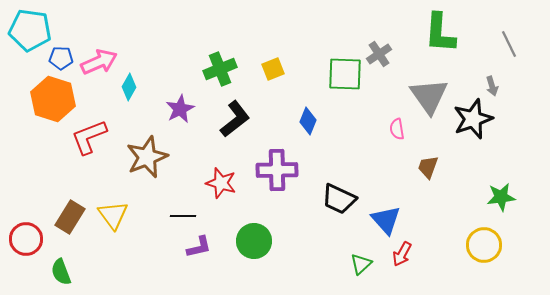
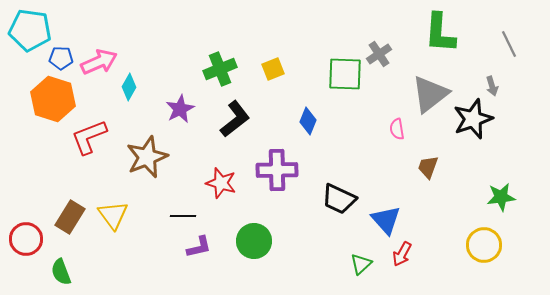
gray triangle: moved 1 px right, 2 px up; rotated 27 degrees clockwise
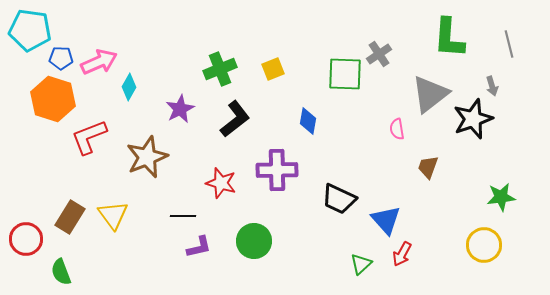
green L-shape: moved 9 px right, 5 px down
gray line: rotated 12 degrees clockwise
blue diamond: rotated 12 degrees counterclockwise
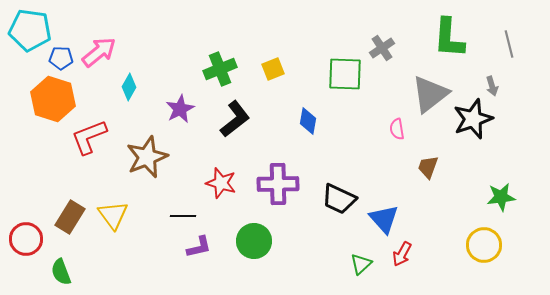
gray cross: moved 3 px right, 6 px up
pink arrow: moved 10 px up; rotated 15 degrees counterclockwise
purple cross: moved 1 px right, 14 px down
blue triangle: moved 2 px left, 1 px up
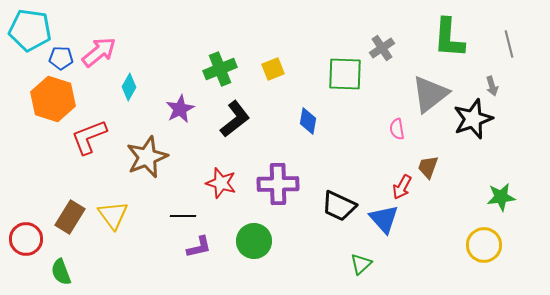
black trapezoid: moved 7 px down
red arrow: moved 67 px up
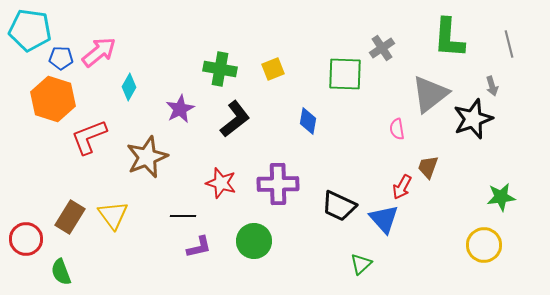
green cross: rotated 32 degrees clockwise
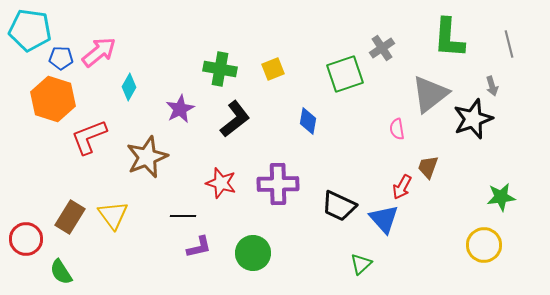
green square: rotated 21 degrees counterclockwise
green circle: moved 1 px left, 12 px down
green semicircle: rotated 12 degrees counterclockwise
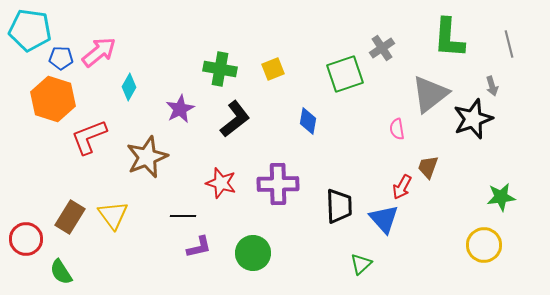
black trapezoid: rotated 117 degrees counterclockwise
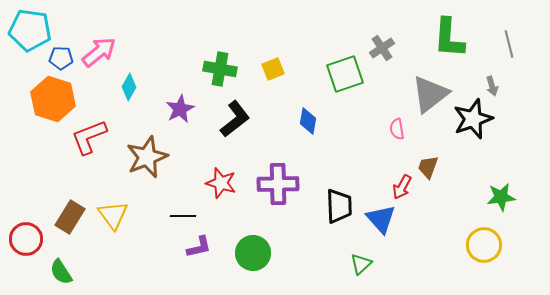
blue triangle: moved 3 px left
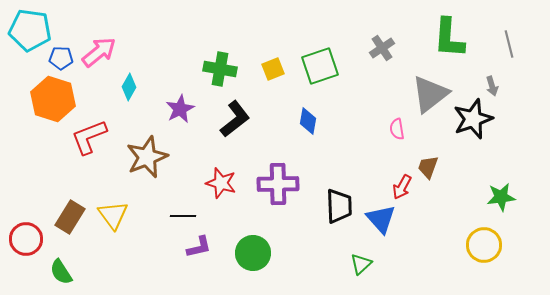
green square: moved 25 px left, 8 px up
